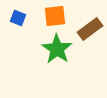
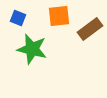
orange square: moved 4 px right
green star: moved 25 px left; rotated 20 degrees counterclockwise
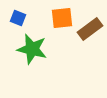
orange square: moved 3 px right, 2 px down
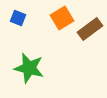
orange square: rotated 25 degrees counterclockwise
green star: moved 3 px left, 19 px down
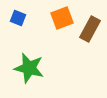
orange square: rotated 10 degrees clockwise
brown rectangle: rotated 25 degrees counterclockwise
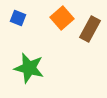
orange square: rotated 20 degrees counterclockwise
